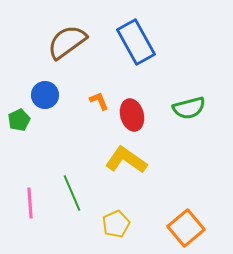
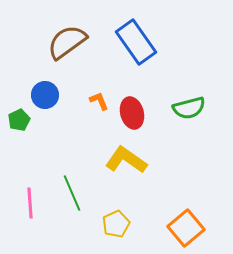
blue rectangle: rotated 6 degrees counterclockwise
red ellipse: moved 2 px up
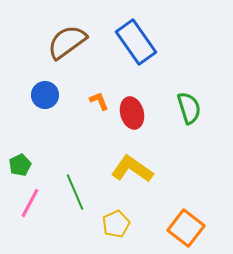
green semicircle: rotated 92 degrees counterclockwise
green pentagon: moved 1 px right, 45 px down
yellow L-shape: moved 6 px right, 9 px down
green line: moved 3 px right, 1 px up
pink line: rotated 32 degrees clockwise
orange square: rotated 12 degrees counterclockwise
